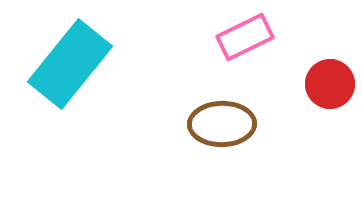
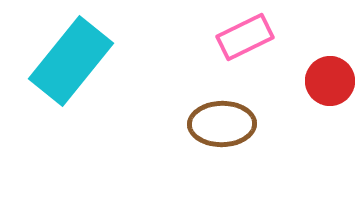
cyan rectangle: moved 1 px right, 3 px up
red circle: moved 3 px up
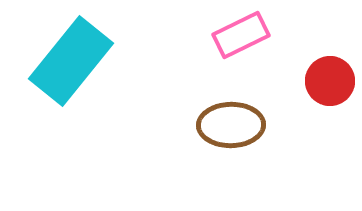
pink rectangle: moved 4 px left, 2 px up
brown ellipse: moved 9 px right, 1 px down
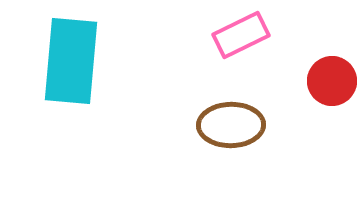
cyan rectangle: rotated 34 degrees counterclockwise
red circle: moved 2 px right
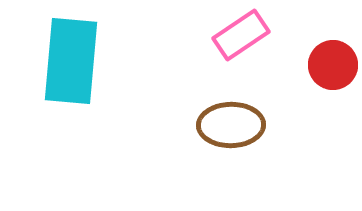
pink rectangle: rotated 8 degrees counterclockwise
red circle: moved 1 px right, 16 px up
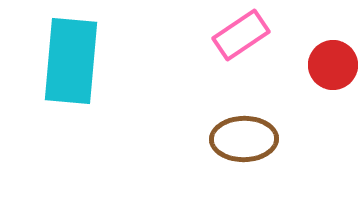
brown ellipse: moved 13 px right, 14 px down
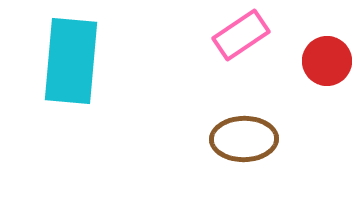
red circle: moved 6 px left, 4 px up
